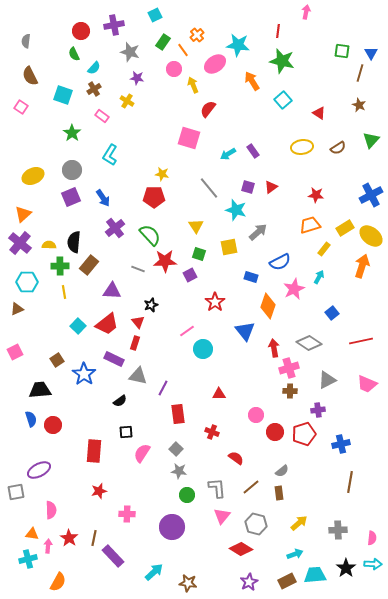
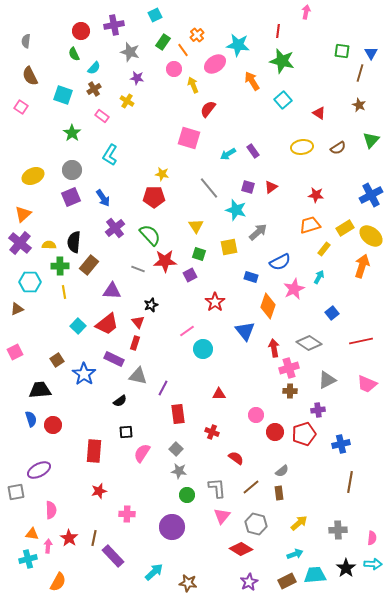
cyan hexagon at (27, 282): moved 3 px right
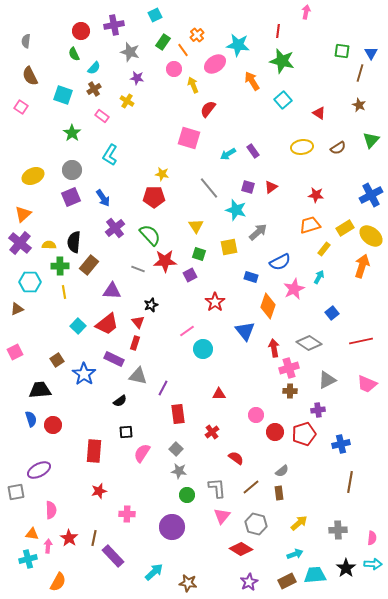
red cross at (212, 432): rotated 32 degrees clockwise
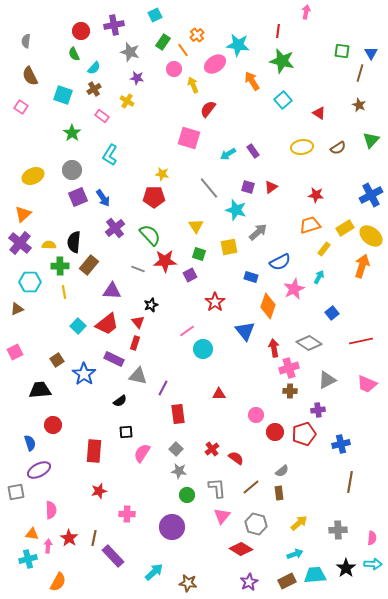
purple square at (71, 197): moved 7 px right
blue semicircle at (31, 419): moved 1 px left, 24 px down
red cross at (212, 432): moved 17 px down
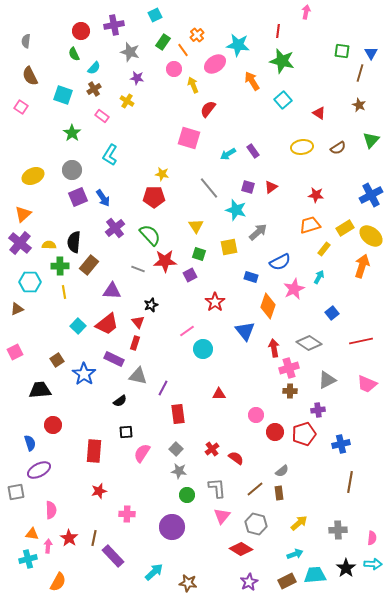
brown line at (251, 487): moved 4 px right, 2 px down
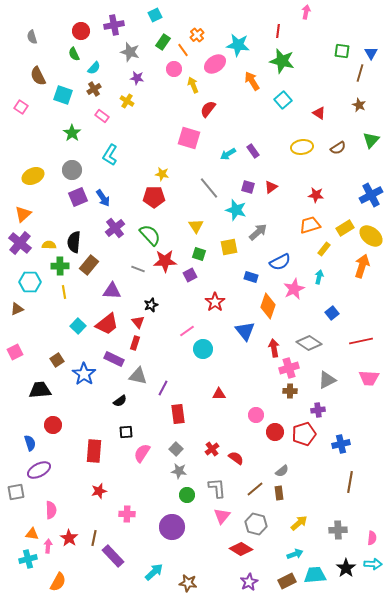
gray semicircle at (26, 41): moved 6 px right, 4 px up; rotated 24 degrees counterclockwise
brown semicircle at (30, 76): moved 8 px right
cyan arrow at (319, 277): rotated 16 degrees counterclockwise
pink trapezoid at (367, 384): moved 2 px right, 6 px up; rotated 20 degrees counterclockwise
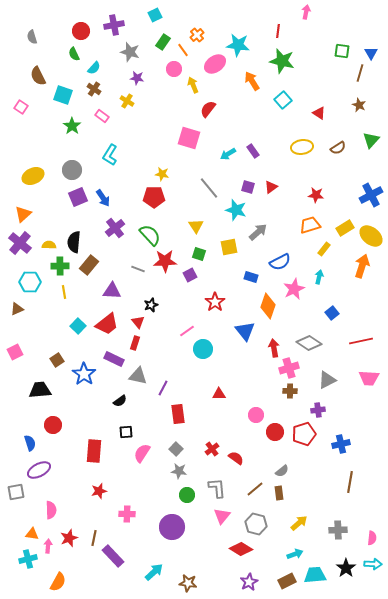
brown cross at (94, 89): rotated 24 degrees counterclockwise
green star at (72, 133): moved 7 px up
red star at (69, 538): rotated 18 degrees clockwise
